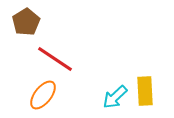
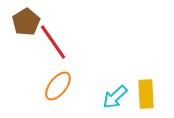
red line: moved 2 px left, 17 px up; rotated 21 degrees clockwise
yellow rectangle: moved 1 px right, 3 px down
orange ellipse: moved 15 px right, 9 px up
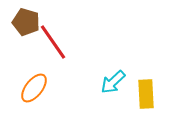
brown pentagon: rotated 24 degrees counterclockwise
orange ellipse: moved 24 px left, 2 px down
cyan arrow: moved 2 px left, 15 px up
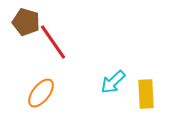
orange ellipse: moved 7 px right, 5 px down
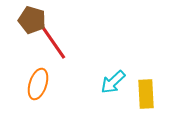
brown pentagon: moved 6 px right, 2 px up
orange ellipse: moved 3 px left, 9 px up; rotated 20 degrees counterclockwise
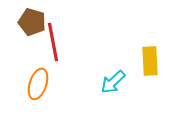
brown pentagon: moved 2 px down
red line: rotated 24 degrees clockwise
yellow rectangle: moved 4 px right, 33 px up
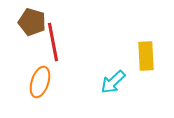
yellow rectangle: moved 4 px left, 5 px up
orange ellipse: moved 2 px right, 2 px up
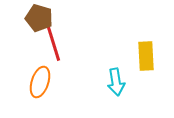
brown pentagon: moved 7 px right, 4 px up
red line: rotated 6 degrees counterclockwise
cyan arrow: moved 3 px right; rotated 56 degrees counterclockwise
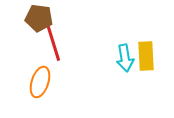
brown pentagon: rotated 8 degrees counterclockwise
cyan arrow: moved 9 px right, 24 px up
